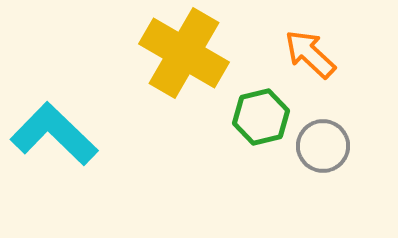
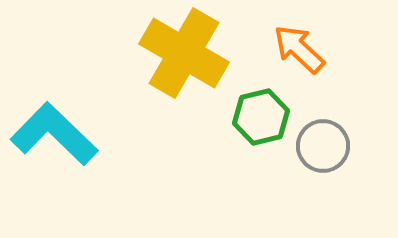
orange arrow: moved 11 px left, 5 px up
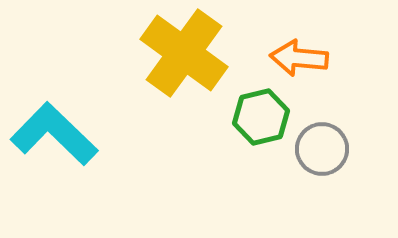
orange arrow: moved 9 px down; rotated 38 degrees counterclockwise
yellow cross: rotated 6 degrees clockwise
gray circle: moved 1 px left, 3 px down
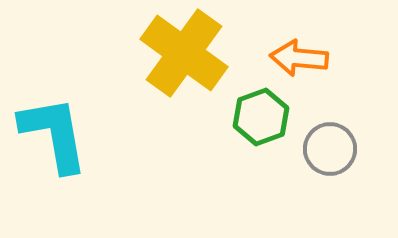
green hexagon: rotated 6 degrees counterclockwise
cyan L-shape: rotated 36 degrees clockwise
gray circle: moved 8 px right
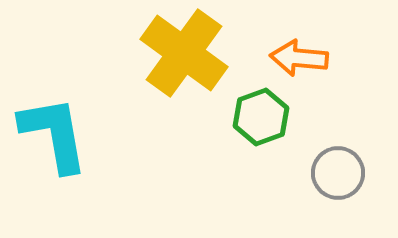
gray circle: moved 8 px right, 24 px down
